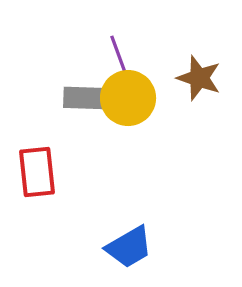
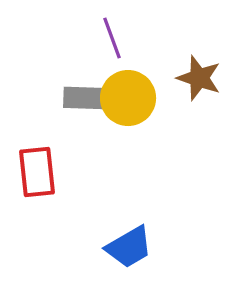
purple line: moved 7 px left, 18 px up
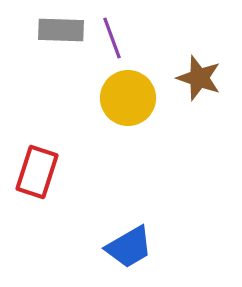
gray rectangle: moved 25 px left, 68 px up
red rectangle: rotated 24 degrees clockwise
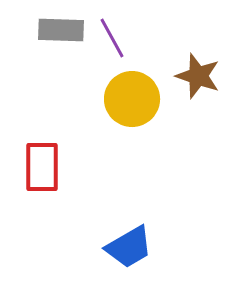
purple line: rotated 9 degrees counterclockwise
brown star: moved 1 px left, 2 px up
yellow circle: moved 4 px right, 1 px down
red rectangle: moved 5 px right, 5 px up; rotated 18 degrees counterclockwise
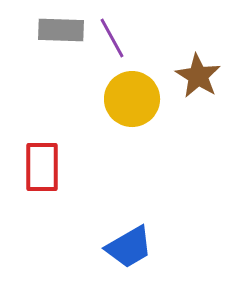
brown star: rotated 12 degrees clockwise
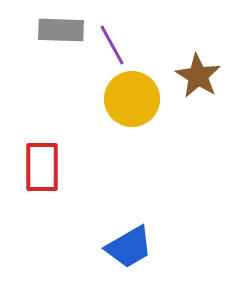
purple line: moved 7 px down
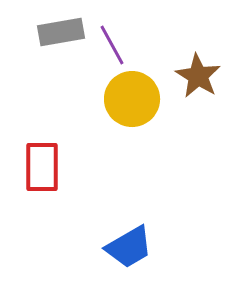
gray rectangle: moved 2 px down; rotated 12 degrees counterclockwise
